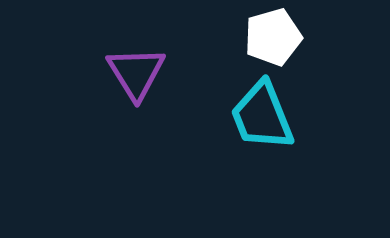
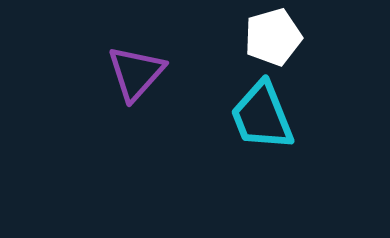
purple triangle: rotated 14 degrees clockwise
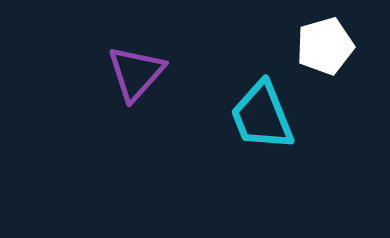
white pentagon: moved 52 px right, 9 px down
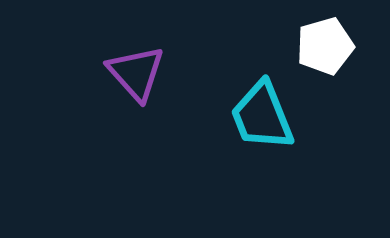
purple triangle: rotated 24 degrees counterclockwise
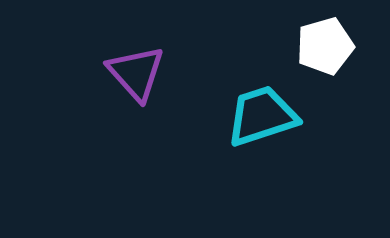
cyan trapezoid: rotated 94 degrees clockwise
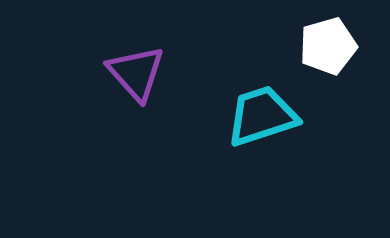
white pentagon: moved 3 px right
